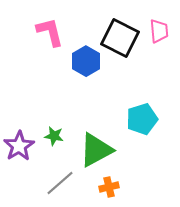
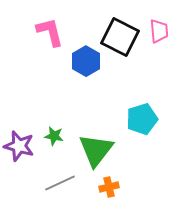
black square: moved 1 px up
purple star: rotated 24 degrees counterclockwise
green triangle: rotated 24 degrees counterclockwise
gray line: rotated 16 degrees clockwise
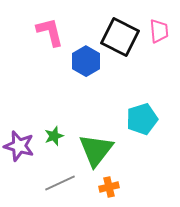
green star: rotated 30 degrees counterclockwise
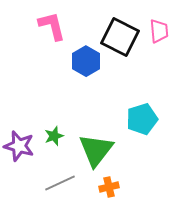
pink L-shape: moved 2 px right, 6 px up
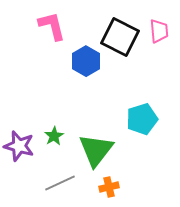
green star: rotated 12 degrees counterclockwise
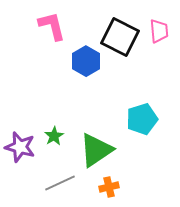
purple star: moved 1 px right, 1 px down
green triangle: rotated 18 degrees clockwise
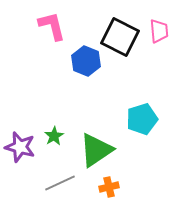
blue hexagon: rotated 8 degrees counterclockwise
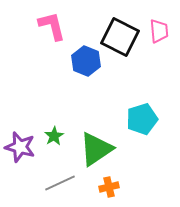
green triangle: moved 1 px up
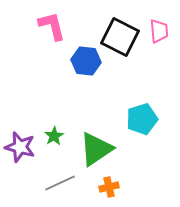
blue hexagon: rotated 16 degrees counterclockwise
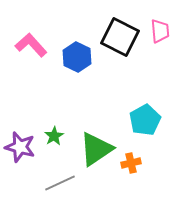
pink L-shape: moved 21 px left, 19 px down; rotated 28 degrees counterclockwise
pink trapezoid: moved 1 px right
blue hexagon: moved 9 px left, 4 px up; rotated 20 degrees clockwise
cyan pentagon: moved 3 px right, 1 px down; rotated 12 degrees counterclockwise
orange cross: moved 22 px right, 24 px up
